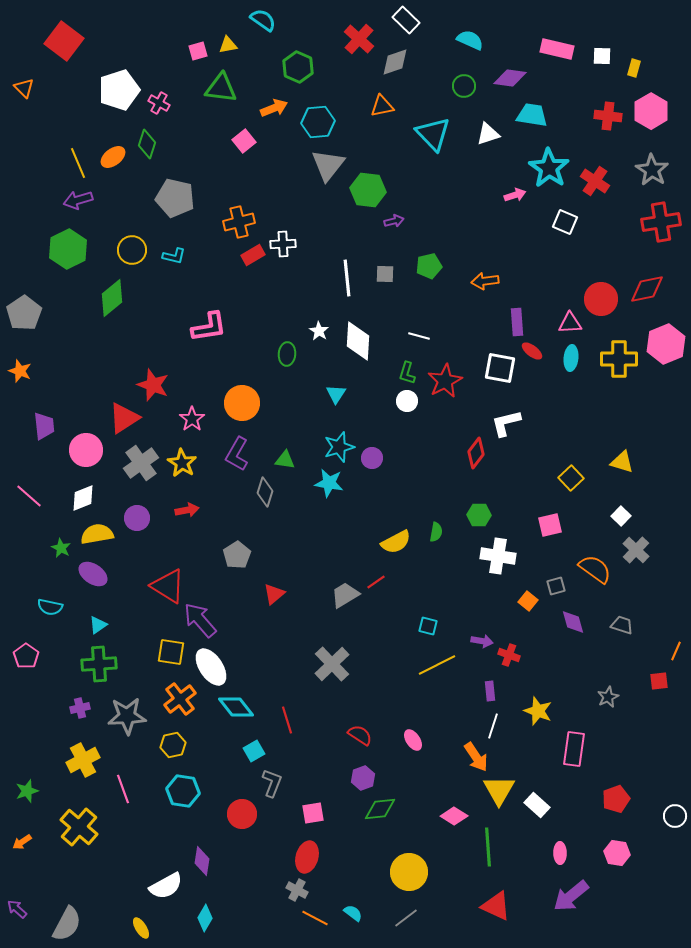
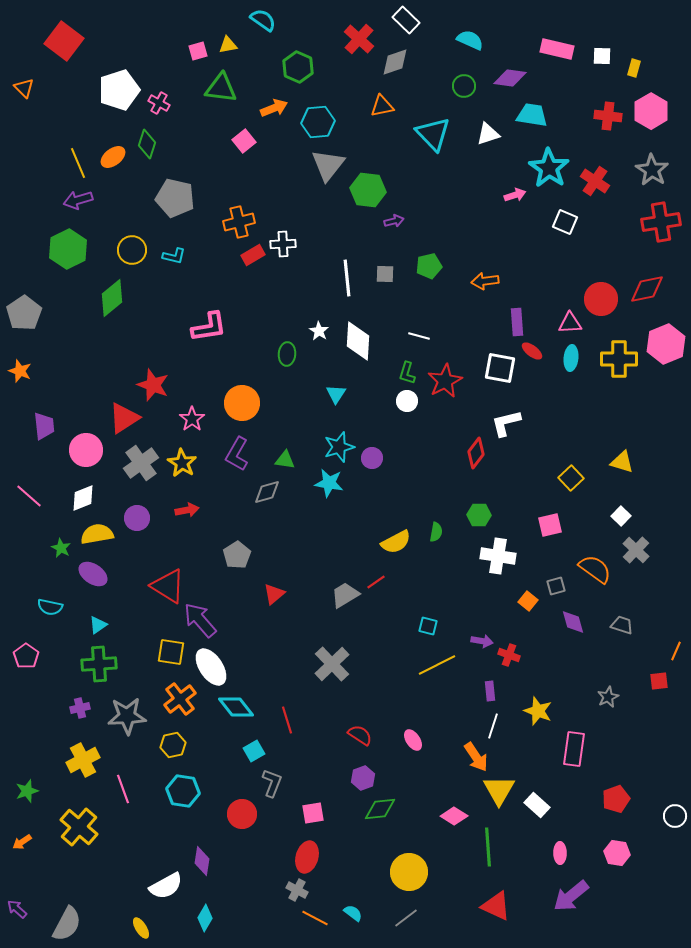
gray diamond at (265, 492): moved 2 px right; rotated 56 degrees clockwise
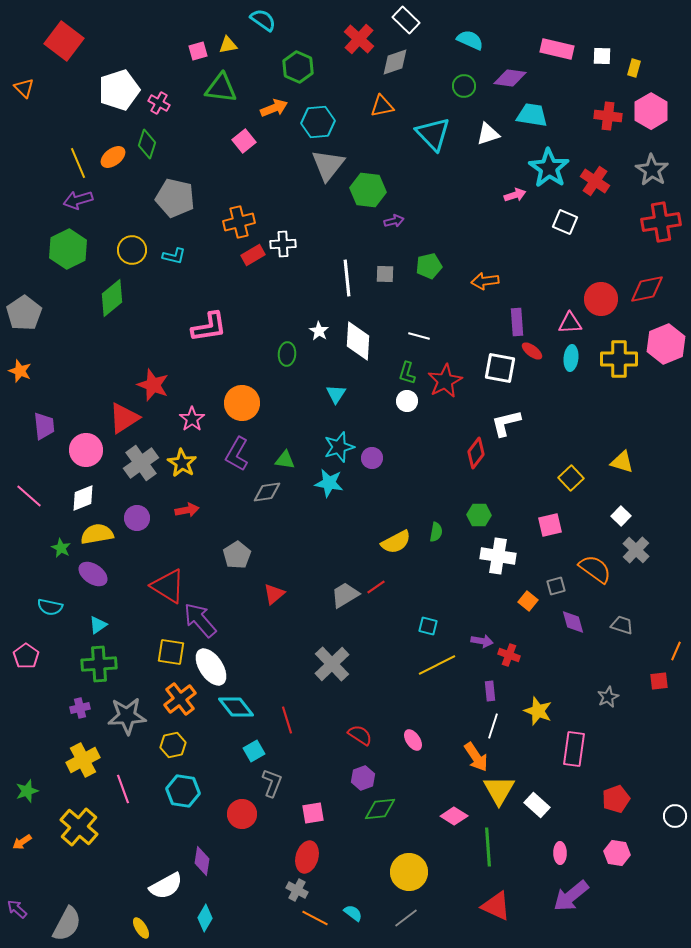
gray diamond at (267, 492): rotated 8 degrees clockwise
red line at (376, 582): moved 5 px down
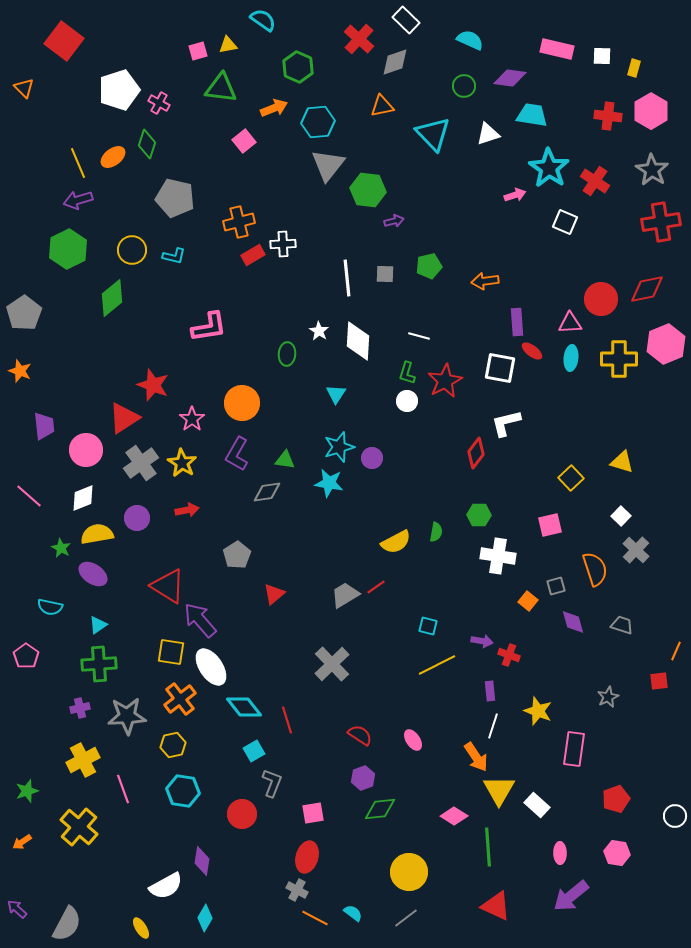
orange semicircle at (595, 569): rotated 36 degrees clockwise
cyan diamond at (236, 707): moved 8 px right
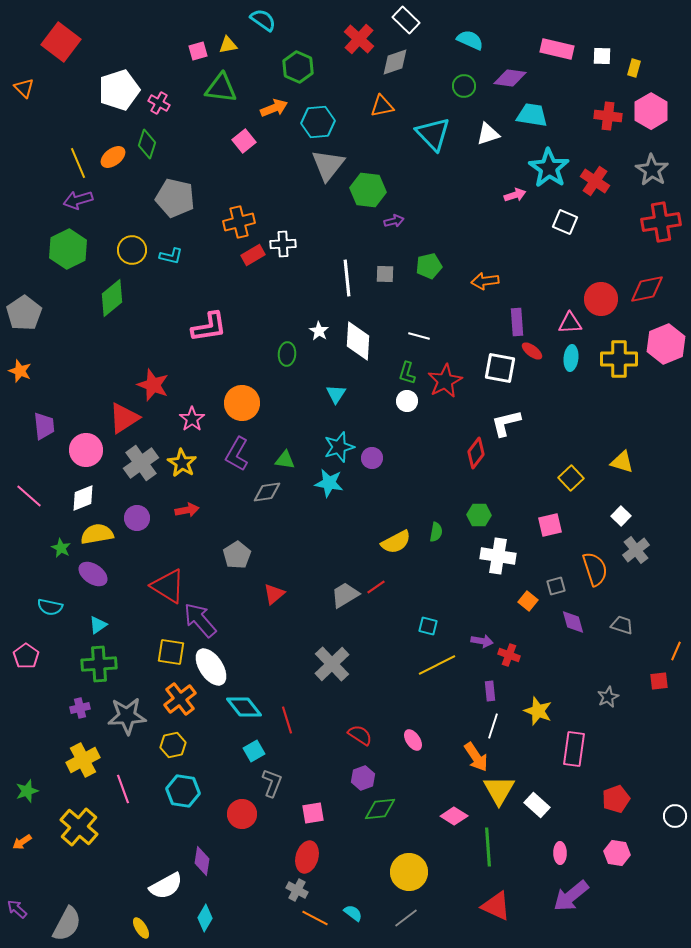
red square at (64, 41): moved 3 px left, 1 px down
cyan L-shape at (174, 256): moved 3 px left
gray cross at (636, 550): rotated 8 degrees clockwise
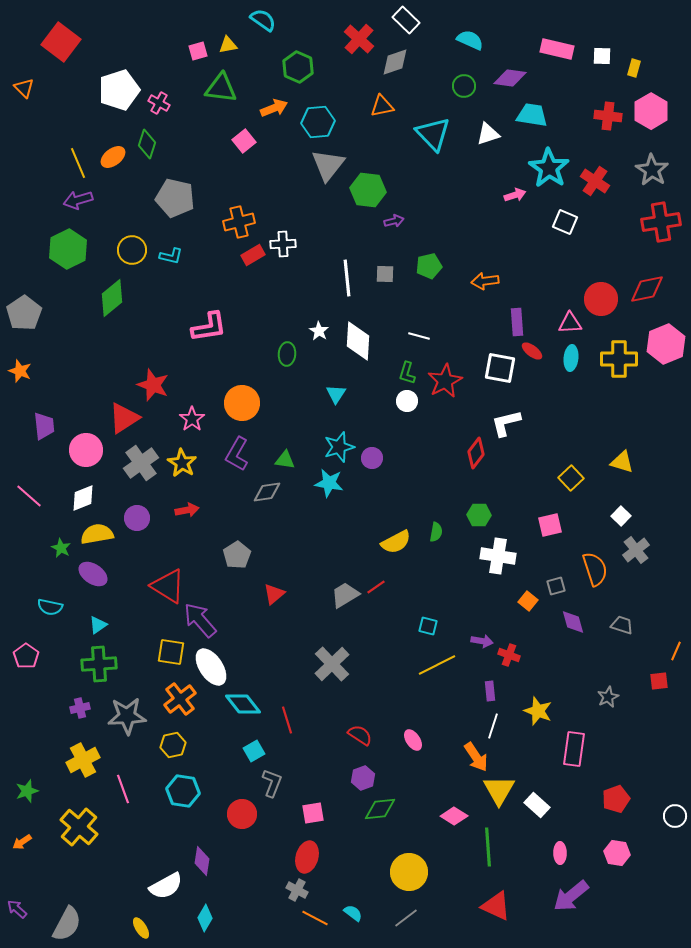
cyan diamond at (244, 707): moved 1 px left, 3 px up
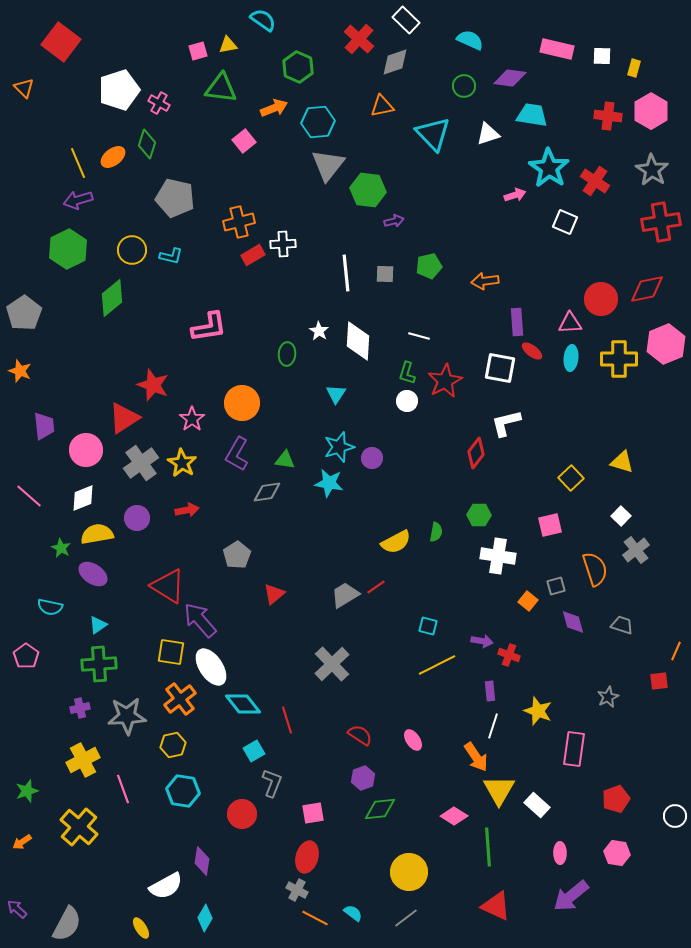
white line at (347, 278): moved 1 px left, 5 px up
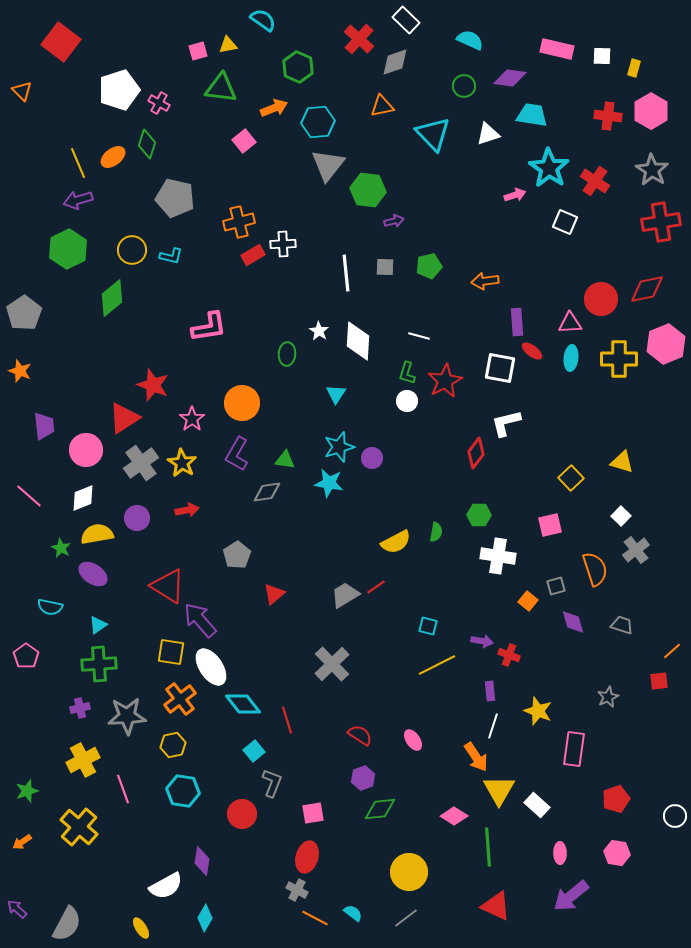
orange triangle at (24, 88): moved 2 px left, 3 px down
gray square at (385, 274): moved 7 px up
orange line at (676, 651): moved 4 px left; rotated 24 degrees clockwise
cyan square at (254, 751): rotated 10 degrees counterclockwise
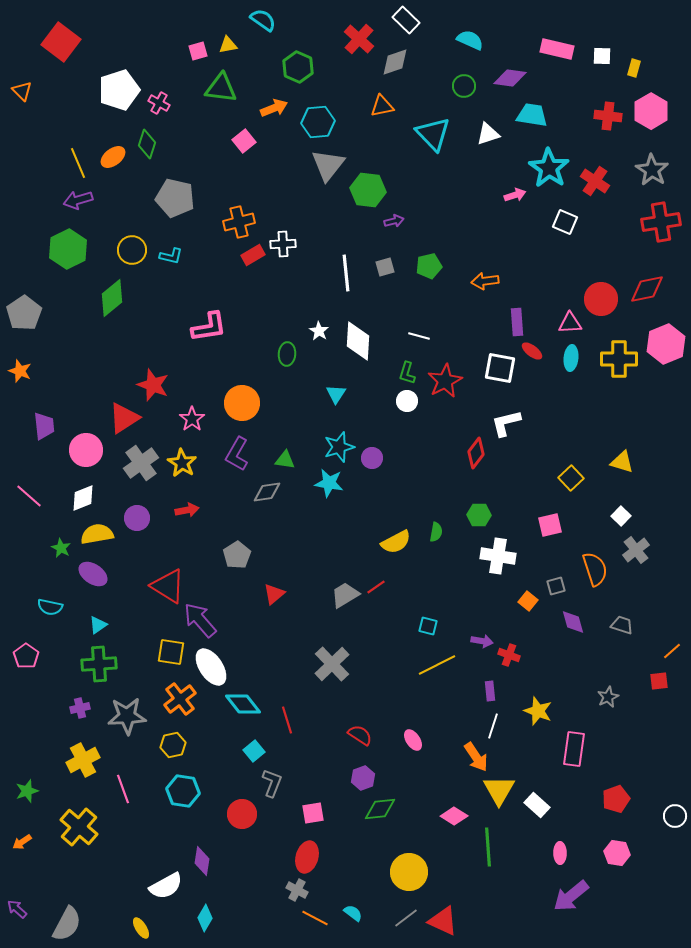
gray square at (385, 267): rotated 18 degrees counterclockwise
red triangle at (496, 906): moved 53 px left, 15 px down
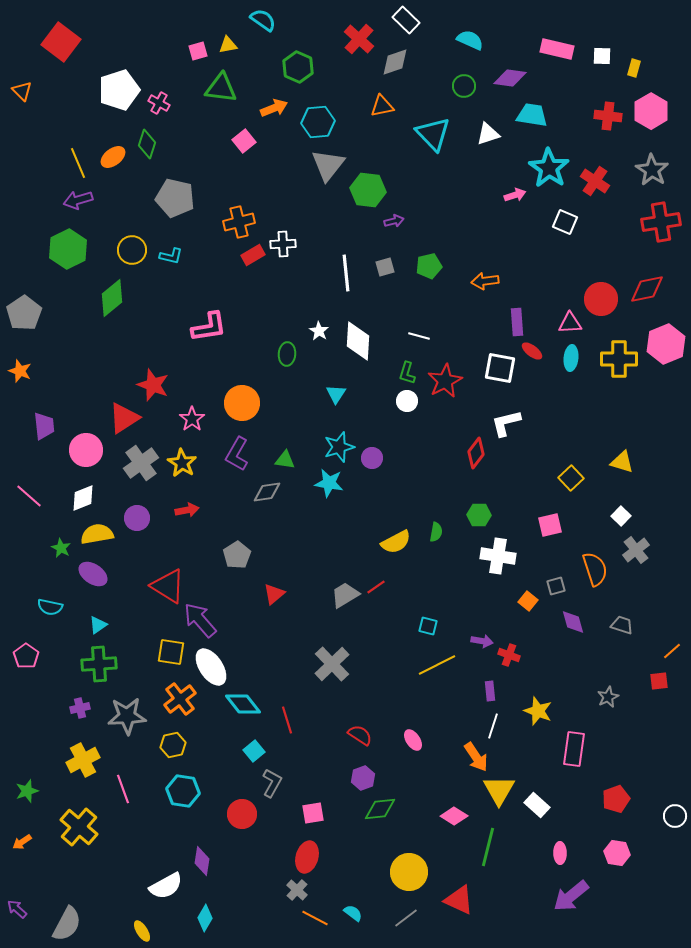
gray L-shape at (272, 783): rotated 8 degrees clockwise
green line at (488, 847): rotated 18 degrees clockwise
gray cross at (297, 890): rotated 15 degrees clockwise
red triangle at (443, 921): moved 16 px right, 21 px up
yellow ellipse at (141, 928): moved 1 px right, 3 px down
